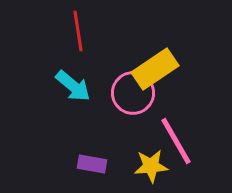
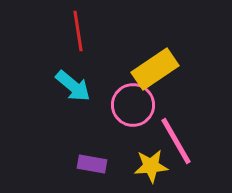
pink circle: moved 12 px down
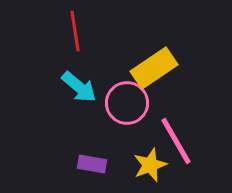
red line: moved 3 px left
yellow rectangle: moved 1 px left, 1 px up
cyan arrow: moved 6 px right, 1 px down
pink circle: moved 6 px left, 2 px up
yellow star: moved 1 px left, 1 px up; rotated 16 degrees counterclockwise
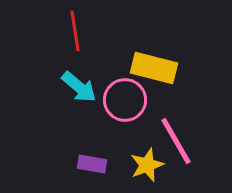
yellow rectangle: rotated 48 degrees clockwise
pink circle: moved 2 px left, 3 px up
yellow star: moved 3 px left
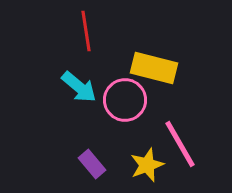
red line: moved 11 px right
pink line: moved 4 px right, 3 px down
purple rectangle: rotated 40 degrees clockwise
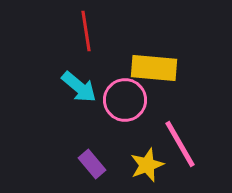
yellow rectangle: rotated 9 degrees counterclockwise
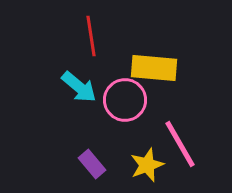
red line: moved 5 px right, 5 px down
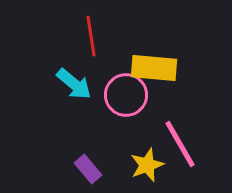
cyan arrow: moved 5 px left, 3 px up
pink circle: moved 1 px right, 5 px up
purple rectangle: moved 4 px left, 5 px down
